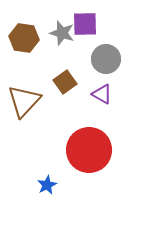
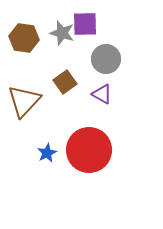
blue star: moved 32 px up
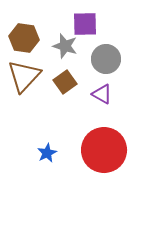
gray star: moved 3 px right, 13 px down
brown triangle: moved 25 px up
red circle: moved 15 px right
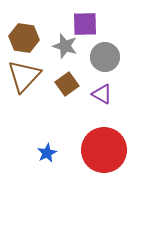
gray circle: moved 1 px left, 2 px up
brown square: moved 2 px right, 2 px down
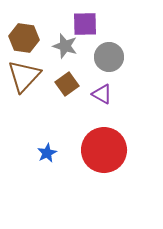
gray circle: moved 4 px right
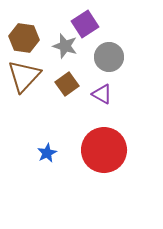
purple square: rotated 32 degrees counterclockwise
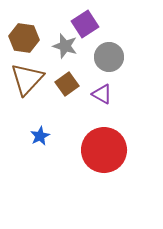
brown triangle: moved 3 px right, 3 px down
blue star: moved 7 px left, 17 px up
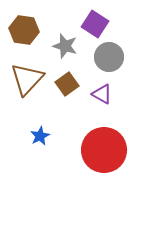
purple square: moved 10 px right; rotated 24 degrees counterclockwise
brown hexagon: moved 8 px up
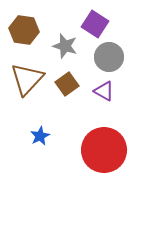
purple triangle: moved 2 px right, 3 px up
